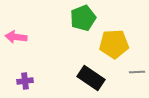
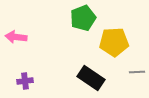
yellow pentagon: moved 2 px up
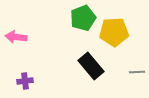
yellow pentagon: moved 10 px up
black rectangle: moved 12 px up; rotated 16 degrees clockwise
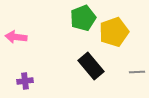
yellow pentagon: rotated 16 degrees counterclockwise
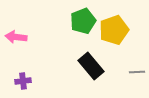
green pentagon: moved 3 px down
yellow pentagon: moved 2 px up
purple cross: moved 2 px left
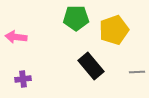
green pentagon: moved 7 px left, 3 px up; rotated 20 degrees clockwise
purple cross: moved 2 px up
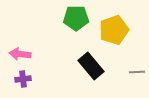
pink arrow: moved 4 px right, 17 px down
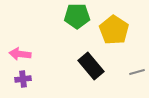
green pentagon: moved 1 px right, 2 px up
yellow pentagon: rotated 20 degrees counterclockwise
gray line: rotated 14 degrees counterclockwise
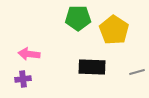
green pentagon: moved 1 px right, 2 px down
pink arrow: moved 9 px right
black rectangle: moved 1 px right, 1 px down; rotated 48 degrees counterclockwise
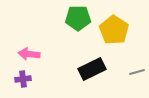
black rectangle: moved 2 px down; rotated 28 degrees counterclockwise
